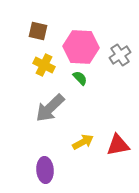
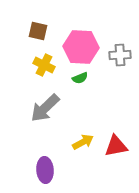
gray cross: rotated 30 degrees clockwise
green semicircle: rotated 112 degrees clockwise
gray arrow: moved 5 px left
red triangle: moved 2 px left, 1 px down
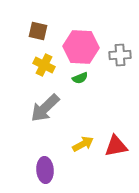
yellow arrow: moved 2 px down
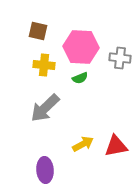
gray cross: moved 3 px down; rotated 10 degrees clockwise
yellow cross: rotated 20 degrees counterclockwise
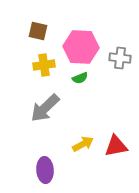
yellow cross: rotated 15 degrees counterclockwise
